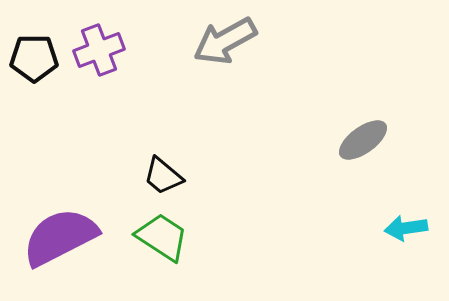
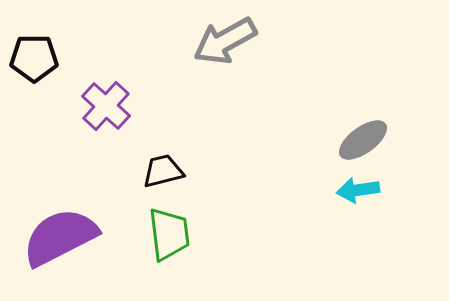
purple cross: moved 7 px right, 56 px down; rotated 27 degrees counterclockwise
black trapezoid: moved 5 px up; rotated 126 degrees clockwise
cyan arrow: moved 48 px left, 38 px up
green trapezoid: moved 7 px right, 3 px up; rotated 50 degrees clockwise
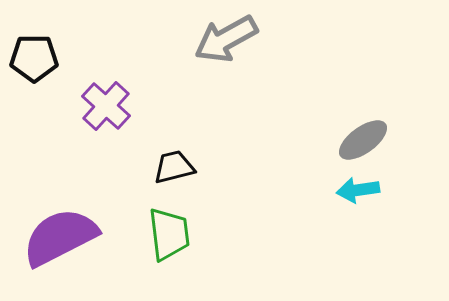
gray arrow: moved 1 px right, 2 px up
black trapezoid: moved 11 px right, 4 px up
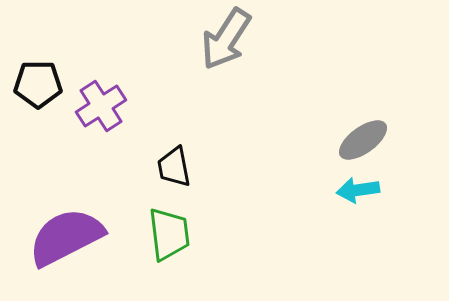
gray arrow: rotated 28 degrees counterclockwise
black pentagon: moved 4 px right, 26 px down
purple cross: moved 5 px left; rotated 15 degrees clockwise
black trapezoid: rotated 87 degrees counterclockwise
purple semicircle: moved 6 px right
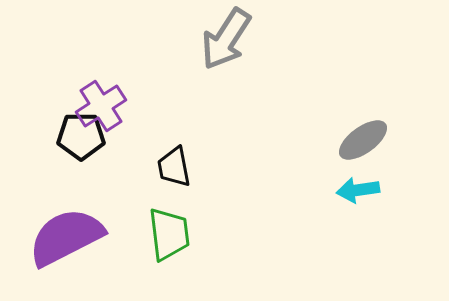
black pentagon: moved 43 px right, 52 px down
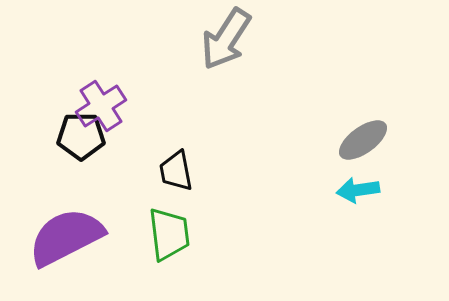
black trapezoid: moved 2 px right, 4 px down
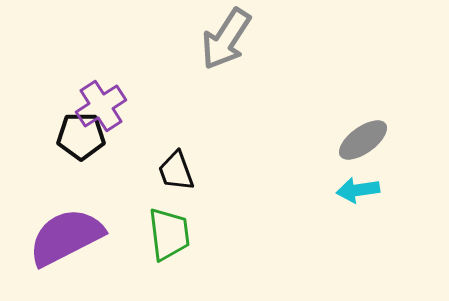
black trapezoid: rotated 9 degrees counterclockwise
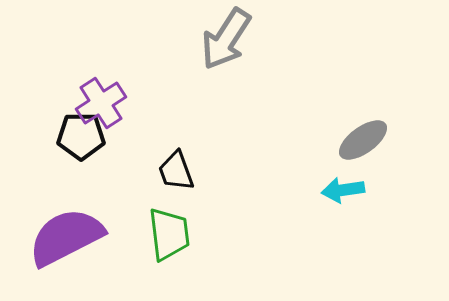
purple cross: moved 3 px up
cyan arrow: moved 15 px left
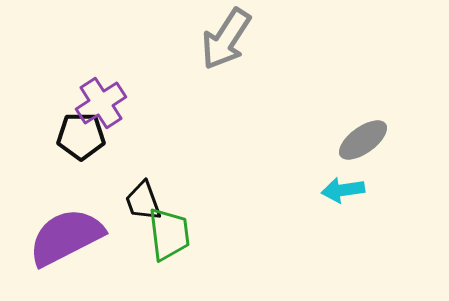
black trapezoid: moved 33 px left, 30 px down
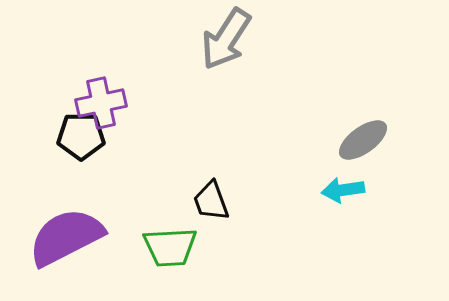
purple cross: rotated 21 degrees clockwise
black trapezoid: moved 68 px right
green trapezoid: moved 1 px right, 13 px down; rotated 94 degrees clockwise
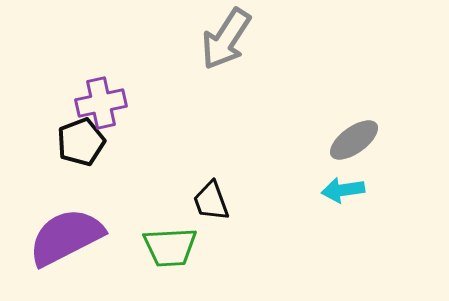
black pentagon: moved 6 px down; rotated 21 degrees counterclockwise
gray ellipse: moved 9 px left
